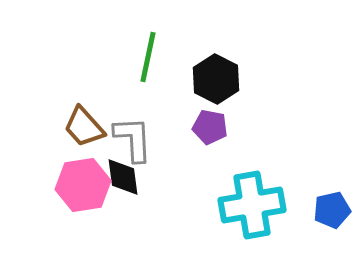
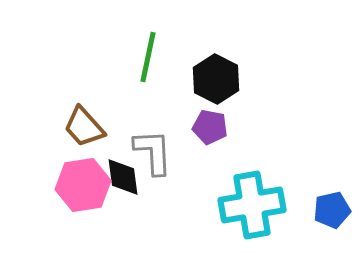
gray L-shape: moved 20 px right, 13 px down
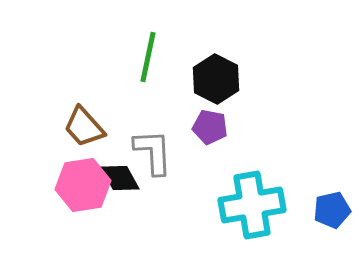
black diamond: moved 3 px left, 1 px down; rotated 21 degrees counterclockwise
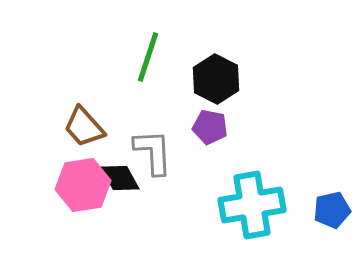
green line: rotated 6 degrees clockwise
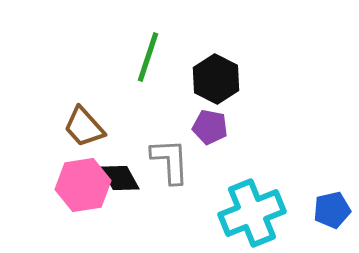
gray L-shape: moved 17 px right, 9 px down
cyan cross: moved 8 px down; rotated 12 degrees counterclockwise
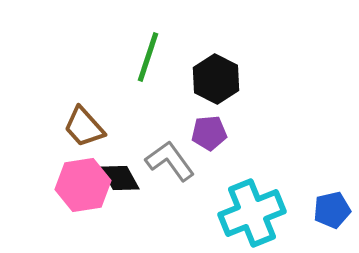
purple pentagon: moved 1 px left, 6 px down; rotated 16 degrees counterclockwise
gray L-shape: rotated 33 degrees counterclockwise
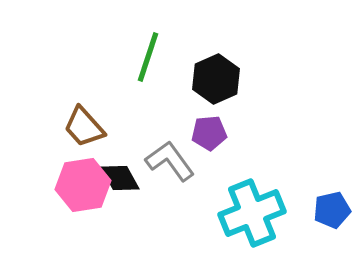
black hexagon: rotated 9 degrees clockwise
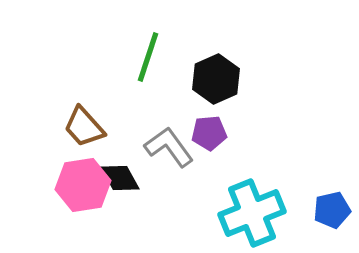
gray L-shape: moved 1 px left, 14 px up
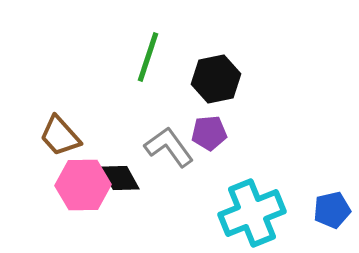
black hexagon: rotated 12 degrees clockwise
brown trapezoid: moved 24 px left, 9 px down
pink hexagon: rotated 8 degrees clockwise
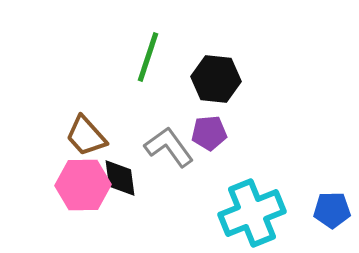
black hexagon: rotated 18 degrees clockwise
brown trapezoid: moved 26 px right
black diamond: rotated 21 degrees clockwise
blue pentagon: rotated 12 degrees clockwise
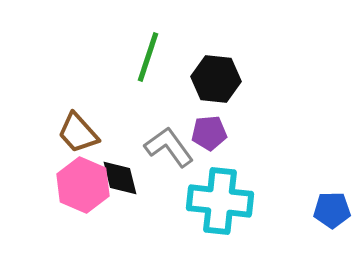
brown trapezoid: moved 8 px left, 3 px up
black diamond: rotated 6 degrees counterclockwise
pink hexagon: rotated 24 degrees clockwise
cyan cross: moved 32 px left, 12 px up; rotated 28 degrees clockwise
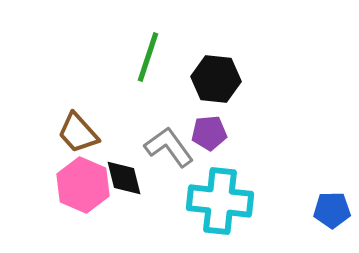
black diamond: moved 4 px right
